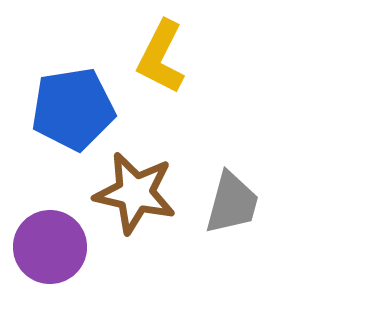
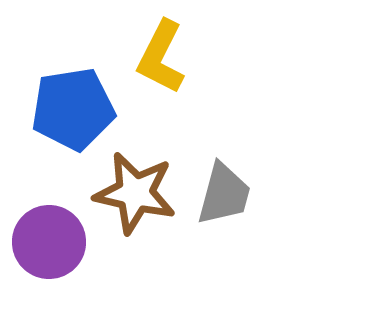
gray trapezoid: moved 8 px left, 9 px up
purple circle: moved 1 px left, 5 px up
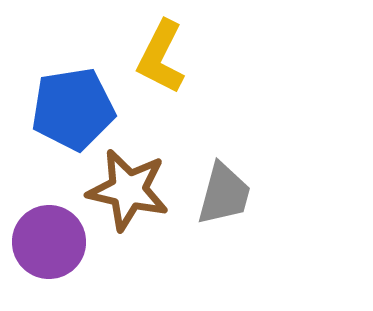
brown star: moved 7 px left, 3 px up
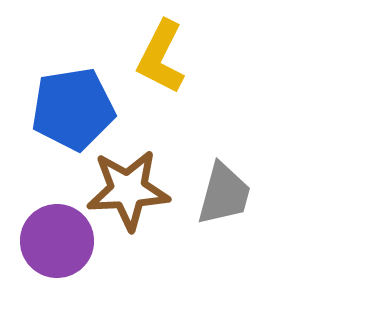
brown star: rotated 16 degrees counterclockwise
purple circle: moved 8 px right, 1 px up
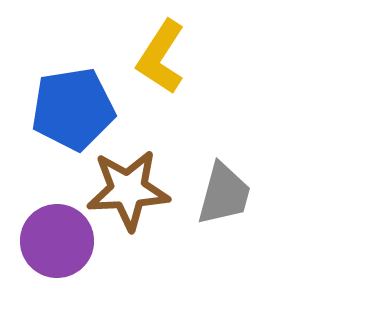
yellow L-shape: rotated 6 degrees clockwise
